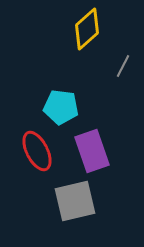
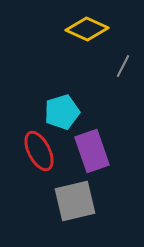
yellow diamond: rotated 66 degrees clockwise
cyan pentagon: moved 1 px right, 5 px down; rotated 24 degrees counterclockwise
red ellipse: moved 2 px right
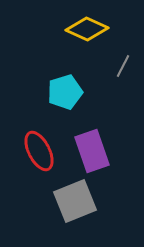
cyan pentagon: moved 3 px right, 20 px up
gray square: rotated 9 degrees counterclockwise
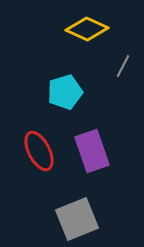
gray square: moved 2 px right, 18 px down
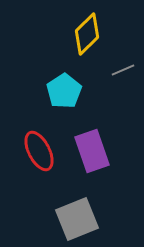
yellow diamond: moved 5 px down; rotated 69 degrees counterclockwise
gray line: moved 4 px down; rotated 40 degrees clockwise
cyan pentagon: moved 1 px left, 1 px up; rotated 16 degrees counterclockwise
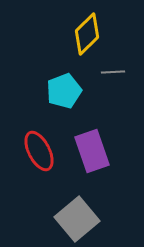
gray line: moved 10 px left, 2 px down; rotated 20 degrees clockwise
cyan pentagon: rotated 12 degrees clockwise
gray square: rotated 18 degrees counterclockwise
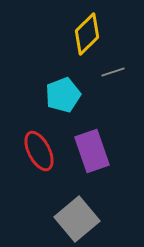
gray line: rotated 15 degrees counterclockwise
cyan pentagon: moved 1 px left, 4 px down
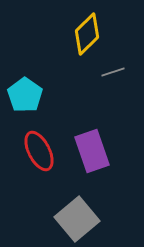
cyan pentagon: moved 38 px left; rotated 16 degrees counterclockwise
